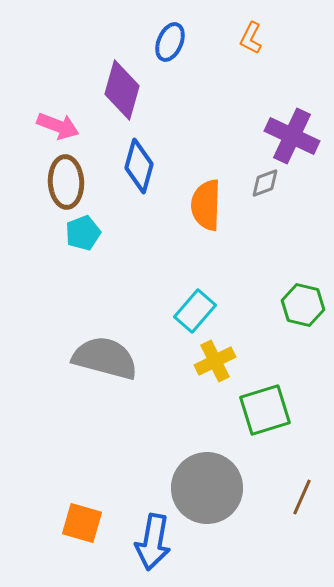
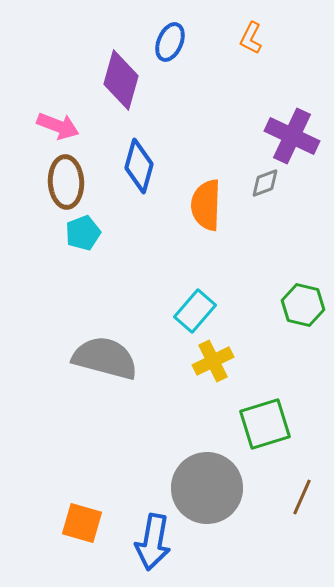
purple diamond: moved 1 px left, 10 px up
yellow cross: moved 2 px left
green square: moved 14 px down
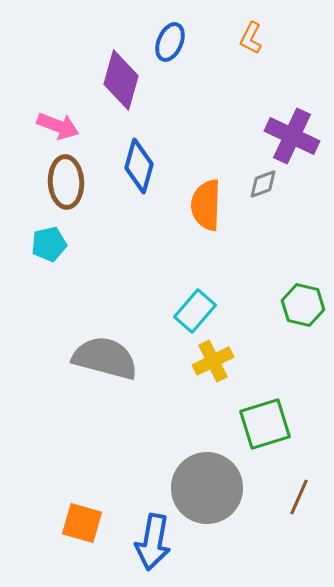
gray diamond: moved 2 px left, 1 px down
cyan pentagon: moved 34 px left, 11 px down; rotated 8 degrees clockwise
brown line: moved 3 px left
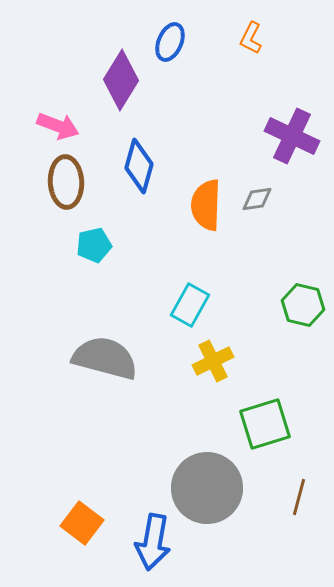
purple diamond: rotated 16 degrees clockwise
gray diamond: moved 6 px left, 15 px down; rotated 12 degrees clockwise
cyan pentagon: moved 45 px right, 1 px down
cyan rectangle: moved 5 px left, 6 px up; rotated 12 degrees counterclockwise
brown line: rotated 9 degrees counterclockwise
orange square: rotated 21 degrees clockwise
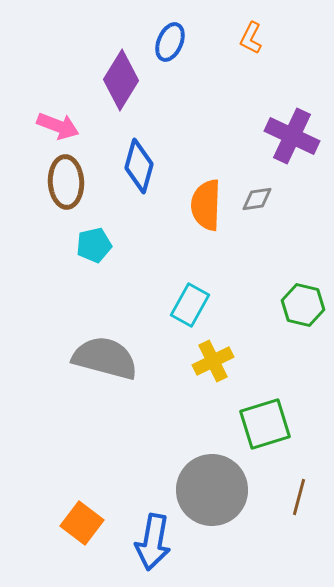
gray circle: moved 5 px right, 2 px down
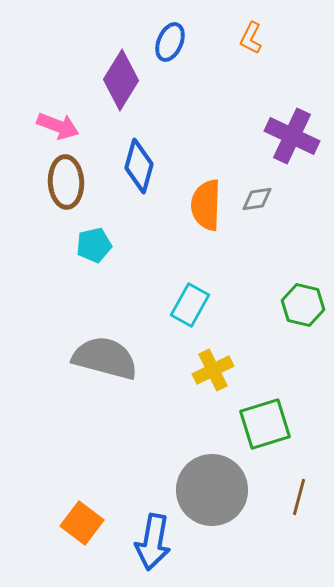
yellow cross: moved 9 px down
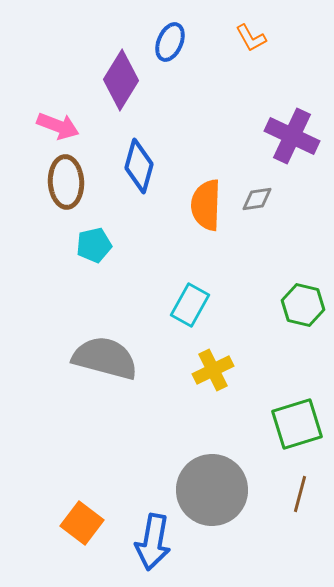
orange L-shape: rotated 56 degrees counterclockwise
green square: moved 32 px right
brown line: moved 1 px right, 3 px up
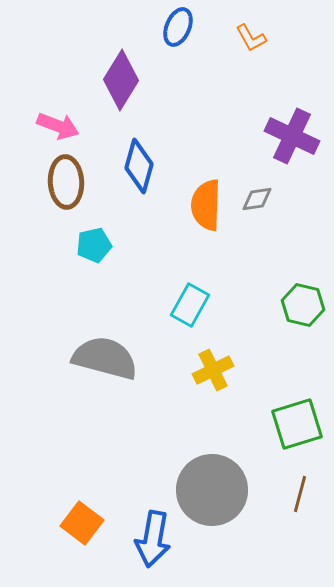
blue ellipse: moved 8 px right, 15 px up
blue arrow: moved 3 px up
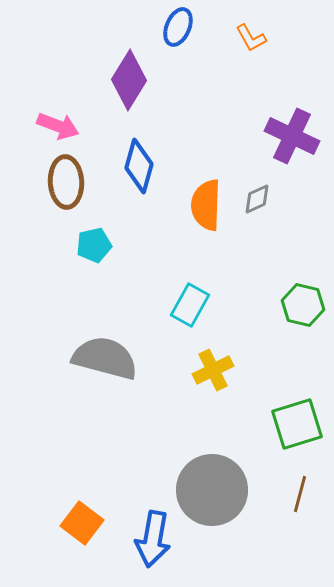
purple diamond: moved 8 px right
gray diamond: rotated 16 degrees counterclockwise
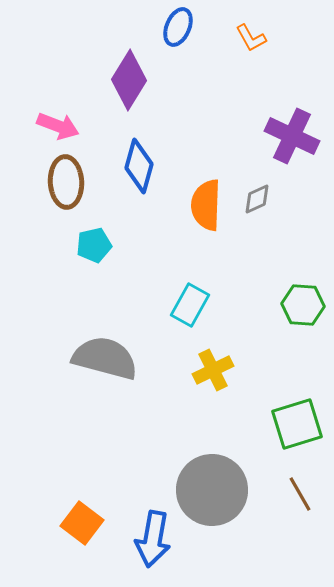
green hexagon: rotated 9 degrees counterclockwise
brown line: rotated 45 degrees counterclockwise
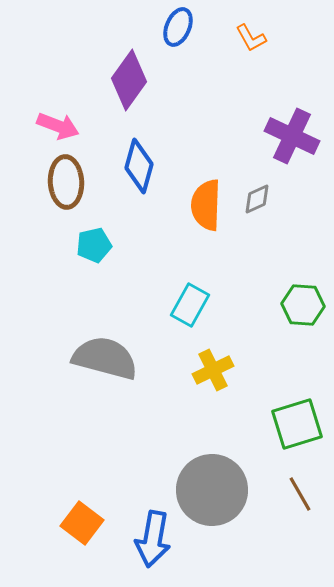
purple diamond: rotated 4 degrees clockwise
